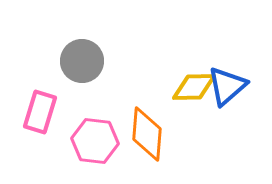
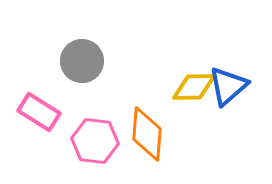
blue triangle: moved 1 px right
pink rectangle: moved 1 px left; rotated 75 degrees counterclockwise
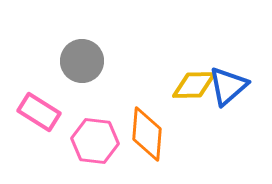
yellow diamond: moved 2 px up
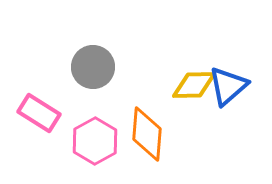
gray circle: moved 11 px right, 6 px down
pink rectangle: moved 1 px down
pink hexagon: rotated 24 degrees clockwise
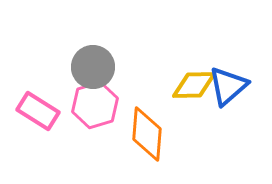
pink rectangle: moved 1 px left, 2 px up
pink hexagon: moved 36 px up; rotated 12 degrees clockwise
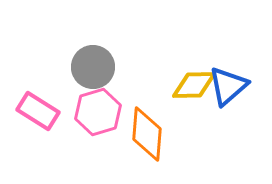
pink hexagon: moved 3 px right, 7 px down
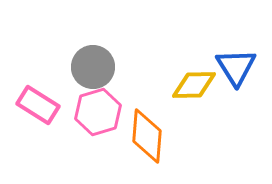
blue triangle: moved 8 px right, 19 px up; rotated 21 degrees counterclockwise
pink rectangle: moved 6 px up
orange diamond: moved 2 px down
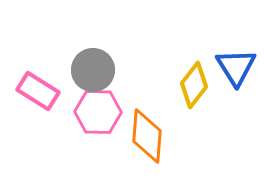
gray circle: moved 3 px down
yellow diamond: rotated 51 degrees counterclockwise
pink rectangle: moved 14 px up
pink hexagon: rotated 18 degrees clockwise
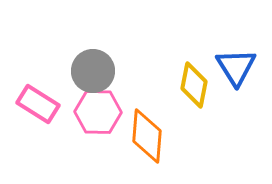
gray circle: moved 1 px down
yellow diamond: rotated 27 degrees counterclockwise
pink rectangle: moved 13 px down
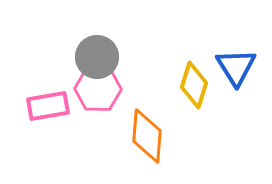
gray circle: moved 4 px right, 14 px up
yellow diamond: rotated 6 degrees clockwise
pink rectangle: moved 10 px right, 2 px down; rotated 42 degrees counterclockwise
pink hexagon: moved 23 px up
